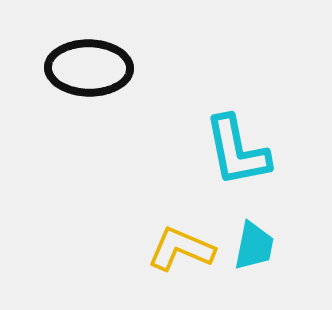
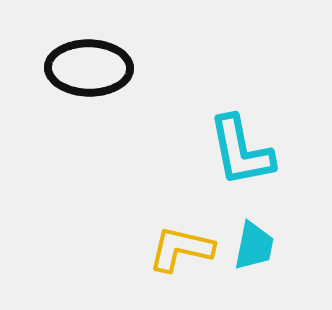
cyan L-shape: moved 4 px right
yellow L-shape: rotated 10 degrees counterclockwise
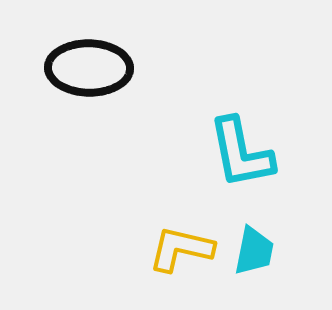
cyan L-shape: moved 2 px down
cyan trapezoid: moved 5 px down
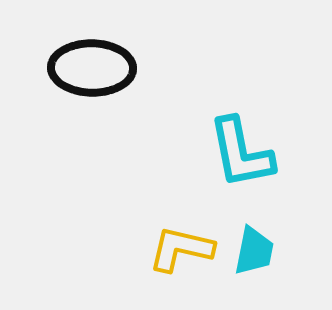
black ellipse: moved 3 px right
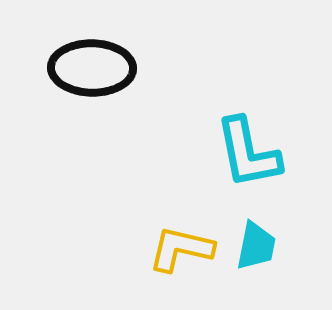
cyan L-shape: moved 7 px right
cyan trapezoid: moved 2 px right, 5 px up
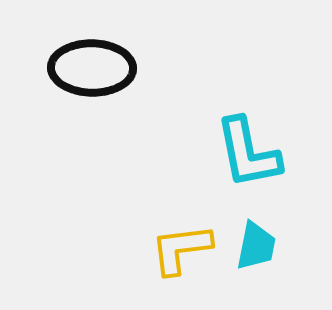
yellow L-shape: rotated 20 degrees counterclockwise
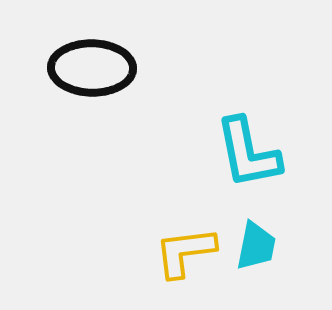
yellow L-shape: moved 4 px right, 3 px down
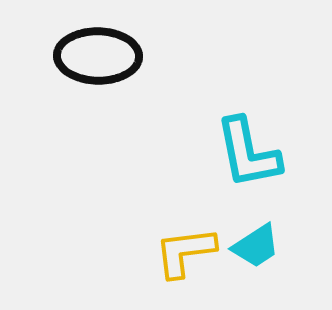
black ellipse: moved 6 px right, 12 px up
cyan trapezoid: rotated 46 degrees clockwise
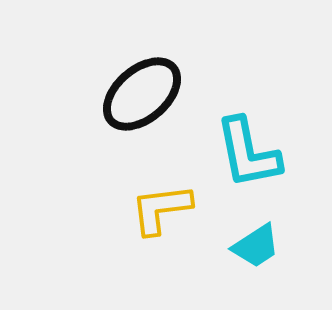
black ellipse: moved 44 px right, 38 px down; rotated 42 degrees counterclockwise
yellow L-shape: moved 24 px left, 43 px up
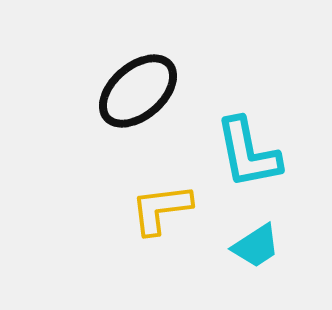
black ellipse: moved 4 px left, 3 px up
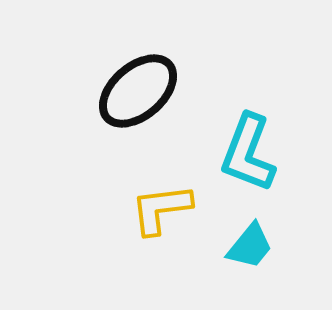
cyan L-shape: rotated 32 degrees clockwise
cyan trapezoid: moved 6 px left; rotated 18 degrees counterclockwise
